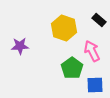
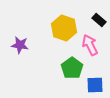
purple star: moved 1 px up; rotated 12 degrees clockwise
pink arrow: moved 2 px left, 6 px up
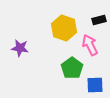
black rectangle: rotated 56 degrees counterclockwise
purple star: moved 3 px down
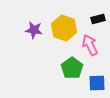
black rectangle: moved 1 px left, 1 px up
purple star: moved 14 px right, 18 px up
blue square: moved 2 px right, 2 px up
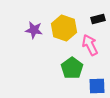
blue square: moved 3 px down
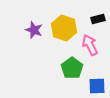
purple star: rotated 12 degrees clockwise
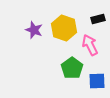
blue square: moved 5 px up
